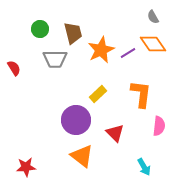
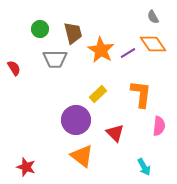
orange star: rotated 16 degrees counterclockwise
red star: rotated 24 degrees clockwise
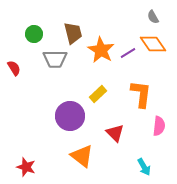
green circle: moved 6 px left, 5 px down
purple circle: moved 6 px left, 4 px up
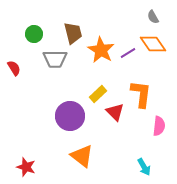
red triangle: moved 21 px up
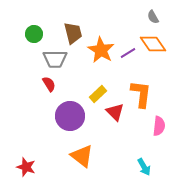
red semicircle: moved 35 px right, 16 px down
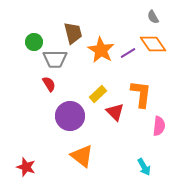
green circle: moved 8 px down
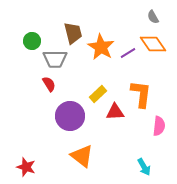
green circle: moved 2 px left, 1 px up
orange star: moved 3 px up
red triangle: rotated 48 degrees counterclockwise
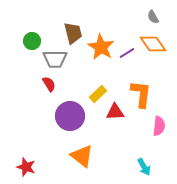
purple line: moved 1 px left
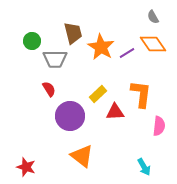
red semicircle: moved 5 px down
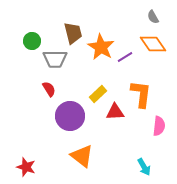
purple line: moved 2 px left, 4 px down
